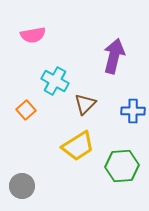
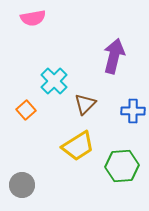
pink semicircle: moved 17 px up
cyan cross: moved 1 px left; rotated 16 degrees clockwise
gray circle: moved 1 px up
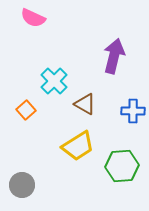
pink semicircle: rotated 35 degrees clockwise
brown triangle: rotated 45 degrees counterclockwise
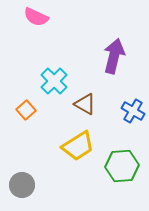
pink semicircle: moved 3 px right, 1 px up
blue cross: rotated 30 degrees clockwise
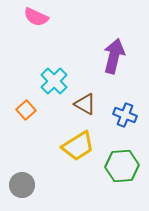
blue cross: moved 8 px left, 4 px down; rotated 10 degrees counterclockwise
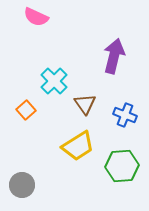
brown triangle: rotated 25 degrees clockwise
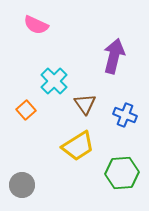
pink semicircle: moved 8 px down
green hexagon: moved 7 px down
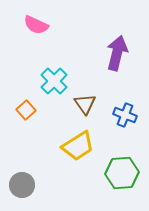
purple arrow: moved 3 px right, 3 px up
